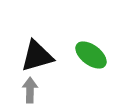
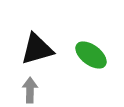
black triangle: moved 7 px up
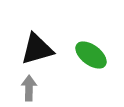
gray arrow: moved 1 px left, 2 px up
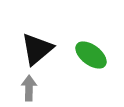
black triangle: rotated 24 degrees counterclockwise
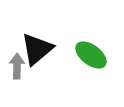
gray arrow: moved 12 px left, 22 px up
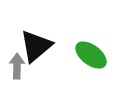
black triangle: moved 1 px left, 3 px up
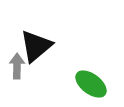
green ellipse: moved 29 px down
